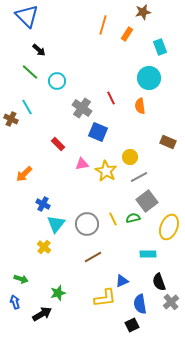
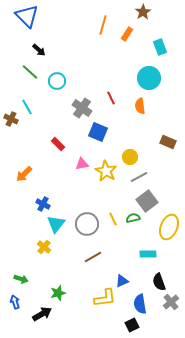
brown star at (143, 12): rotated 21 degrees counterclockwise
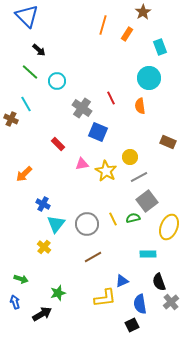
cyan line at (27, 107): moved 1 px left, 3 px up
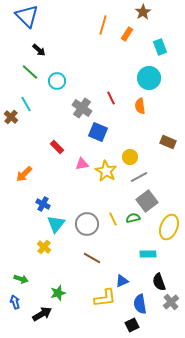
brown cross at (11, 119): moved 2 px up; rotated 16 degrees clockwise
red rectangle at (58, 144): moved 1 px left, 3 px down
brown line at (93, 257): moved 1 px left, 1 px down; rotated 60 degrees clockwise
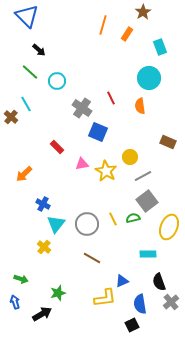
gray line at (139, 177): moved 4 px right, 1 px up
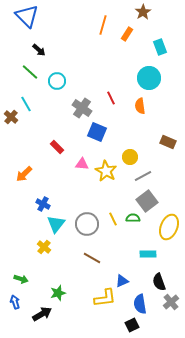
blue square at (98, 132): moved 1 px left
pink triangle at (82, 164): rotated 16 degrees clockwise
green semicircle at (133, 218): rotated 16 degrees clockwise
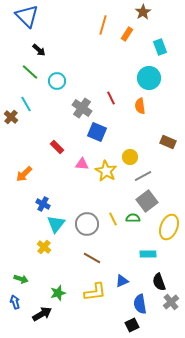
yellow L-shape at (105, 298): moved 10 px left, 6 px up
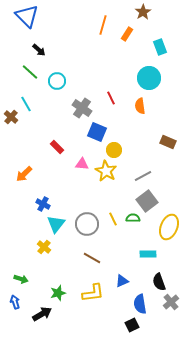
yellow circle at (130, 157): moved 16 px left, 7 px up
yellow L-shape at (95, 292): moved 2 px left, 1 px down
